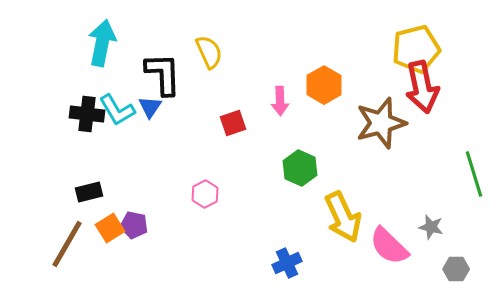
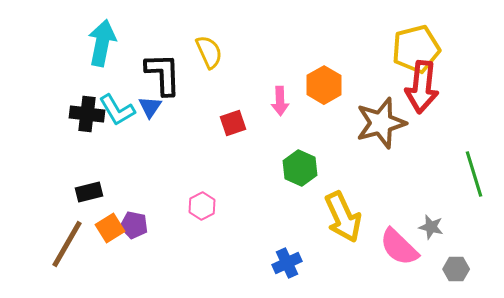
red arrow: rotated 18 degrees clockwise
pink hexagon: moved 3 px left, 12 px down
pink semicircle: moved 10 px right, 1 px down
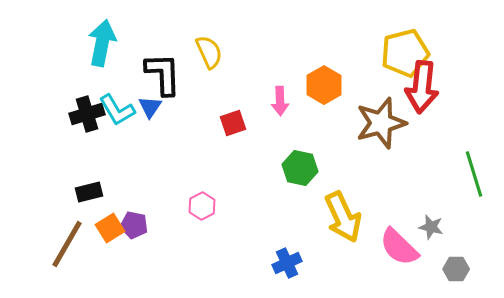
yellow pentagon: moved 11 px left, 4 px down
black cross: rotated 24 degrees counterclockwise
green hexagon: rotated 12 degrees counterclockwise
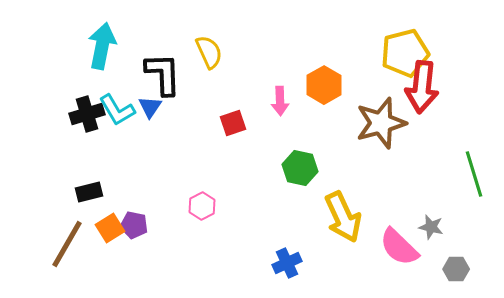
cyan arrow: moved 3 px down
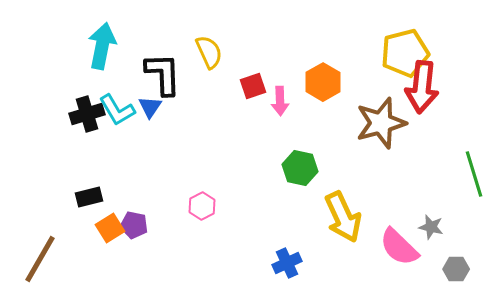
orange hexagon: moved 1 px left, 3 px up
red square: moved 20 px right, 37 px up
black rectangle: moved 5 px down
brown line: moved 27 px left, 15 px down
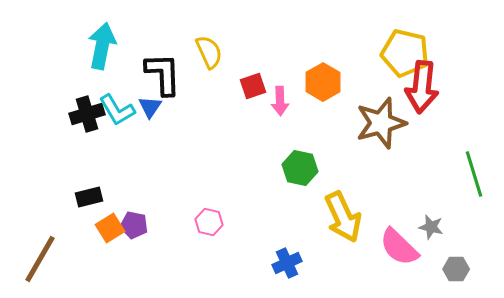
yellow pentagon: rotated 27 degrees clockwise
pink hexagon: moved 7 px right, 16 px down; rotated 20 degrees counterclockwise
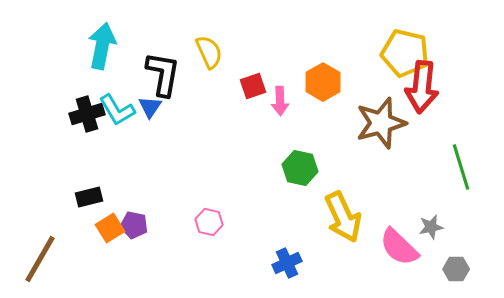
black L-shape: rotated 12 degrees clockwise
green line: moved 13 px left, 7 px up
gray star: rotated 25 degrees counterclockwise
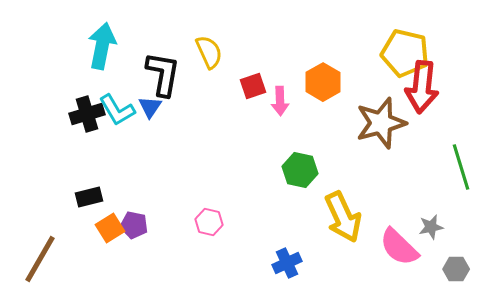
green hexagon: moved 2 px down
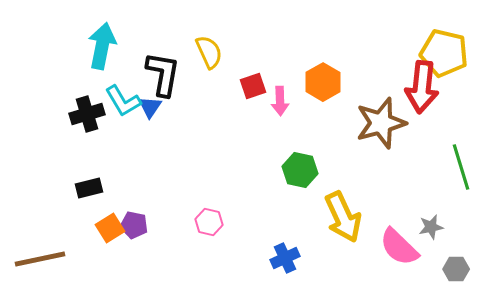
yellow pentagon: moved 39 px right
cyan L-shape: moved 6 px right, 9 px up
black rectangle: moved 9 px up
brown line: rotated 48 degrees clockwise
blue cross: moved 2 px left, 5 px up
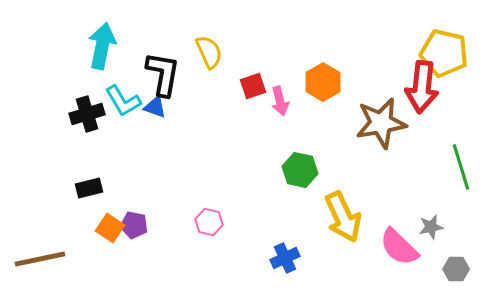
pink arrow: rotated 12 degrees counterclockwise
blue triangle: moved 5 px right; rotated 45 degrees counterclockwise
brown star: rotated 6 degrees clockwise
orange square: rotated 24 degrees counterclockwise
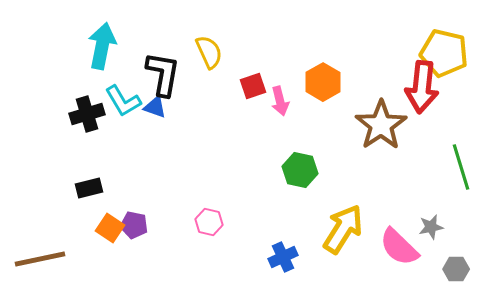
brown star: moved 2 px down; rotated 24 degrees counterclockwise
yellow arrow: moved 12 px down; rotated 123 degrees counterclockwise
blue cross: moved 2 px left, 1 px up
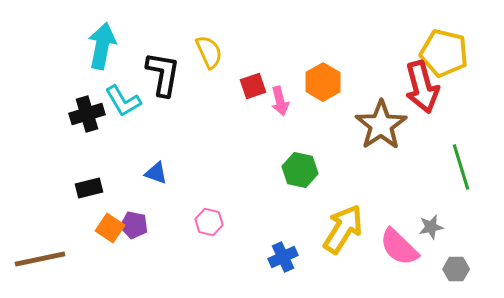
red arrow: rotated 21 degrees counterclockwise
blue triangle: moved 1 px right, 66 px down
